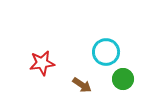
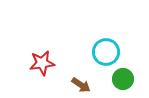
brown arrow: moved 1 px left
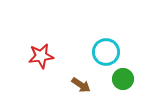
red star: moved 1 px left, 7 px up
